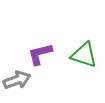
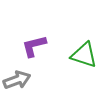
purple L-shape: moved 6 px left, 8 px up
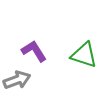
purple L-shape: moved 5 px down; rotated 72 degrees clockwise
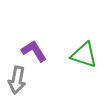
gray arrow: rotated 120 degrees clockwise
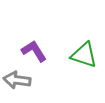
gray arrow: rotated 88 degrees clockwise
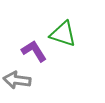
green triangle: moved 21 px left, 21 px up
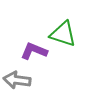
purple L-shape: rotated 36 degrees counterclockwise
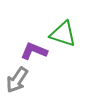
gray arrow: rotated 64 degrees counterclockwise
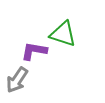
purple L-shape: rotated 12 degrees counterclockwise
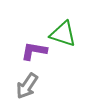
gray arrow: moved 10 px right, 6 px down
